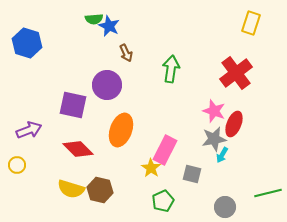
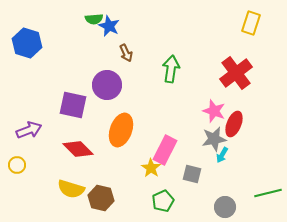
brown hexagon: moved 1 px right, 8 px down
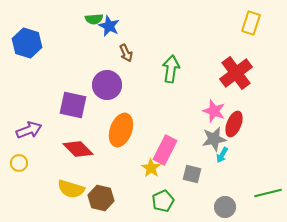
yellow circle: moved 2 px right, 2 px up
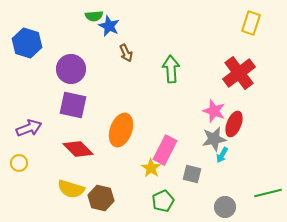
green semicircle: moved 3 px up
green arrow: rotated 12 degrees counterclockwise
red cross: moved 3 px right
purple circle: moved 36 px left, 16 px up
purple arrow: moved 2 px up
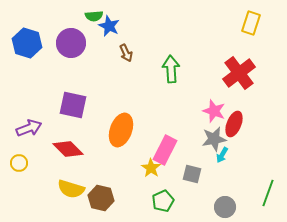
purple circle: moved 26 px up
red diamond: moved 10 px left
green line: rotated 56 degrees counterclockwise
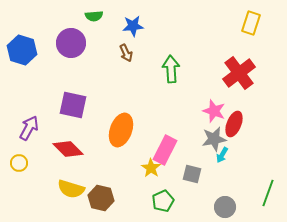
blue star: moved 24 px right; rotated 30 degrees counterclockwise
blue hexagon: moved 5 px left, 7 px down
purple arrow: rotated 40 degrees counterclockwise
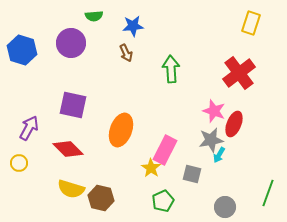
gray star: moved 3 px left, 1 px down
cyan arrow: moved 3 px left
